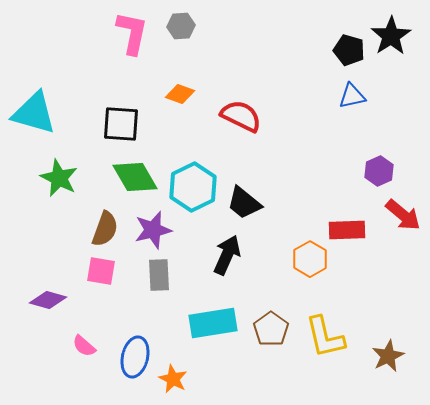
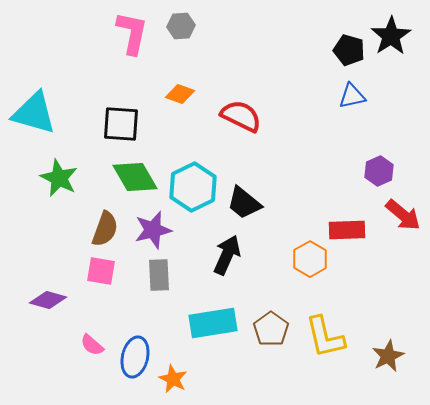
pink semicircle: moved 8 px right, 1 px up
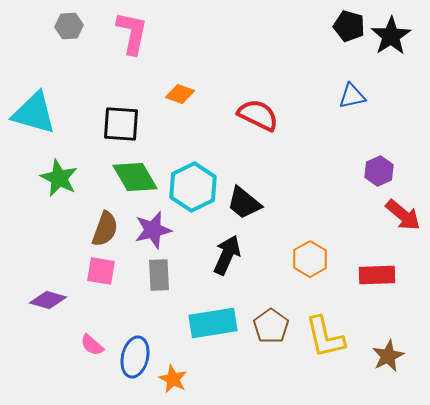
gray hexagon: moved 112 px left
black pentagon: moved 24 px up
red semicircle: moved 17 px right, 1 px up
red rectangle: moved 30 px right, 45 px down
brown pentagon: moved 3 px up
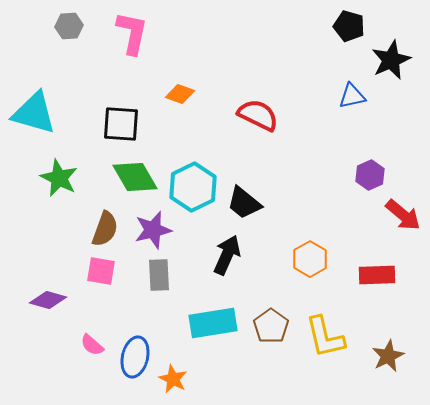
black star: moved 24 px down; rotated 9 degrees clockwise
purple hexagon: moved 9 px left, 4 px down
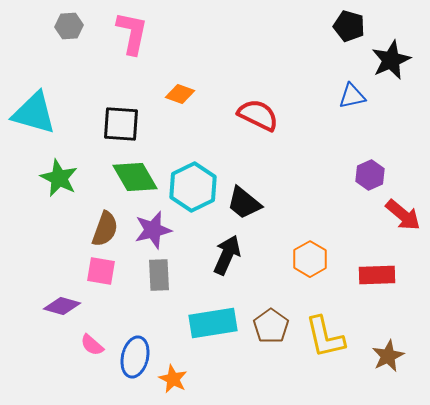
purple diamond: moved 14 px right, 6 px down
